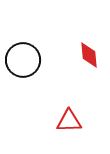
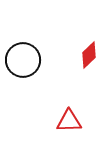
red diamond: rotated 52 degrees clockwise
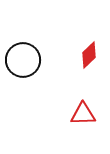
red triangle: moved 14 px right, 7 px up
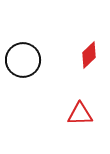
red triangle: moved 3 px left
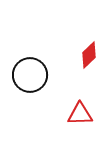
black circle: moved 7 px right, 15 px down
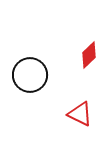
red triangle: rotated 28 degrees clockwise
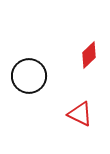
black circle: moved 1 px left, 1 px down
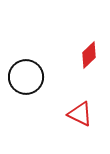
black circle: moved 3 px left, 1 px down
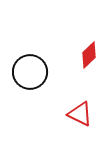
black circle: moved 4 px right, 5 px up
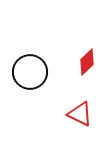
red diamond: moved 2 px left, 7 px down
